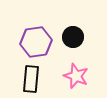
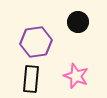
black circle: moved 5 px right, 15 px up
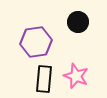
black rectangle: moved 13 px right
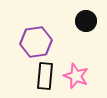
black circle: moved 8 px right, 1 px up
black rectangle: moved 1 px right, 3 px up
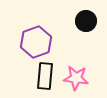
purple hexagon: rotated 12 degrees counterclockwise
pink star: moved 2 px down; rotated 15 degrees counterclockwise
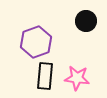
pink star: moved 1 px right
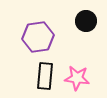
purple hexagon: moved 2 px right, 5 px up; rotated 12 degrees clockwise
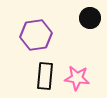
black circle: moved 4 px right, 3 px up
purple hexagon: moved 2 px left, 2 px up
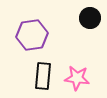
purple hexagon: moved 4 px left
black rectangle: moved 2 px left
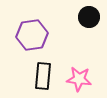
black circle: moved 1 px left, 1 px up
pink star: moved 2 px right, 1 px down
